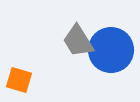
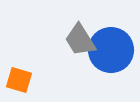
gray trapezoid: moved 2 px right, 1 px up
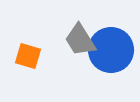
orange square: moved 9 px right, 24 px up
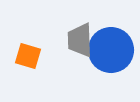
gray trapezoid: rotated 30 degrees clockwise
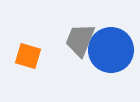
gray trapezoid: rotated 24 degrees clockwise
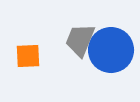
orange square: rotated 20 degrees counterclockwise
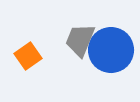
orange square: rotated 32 degrees counterclockwise
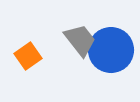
gray trapezoid: rotated 120 degrees clockwise
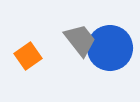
blue circle: moved 1 px left, 2 px up
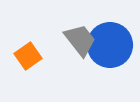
blue circle: moved 3 px up
